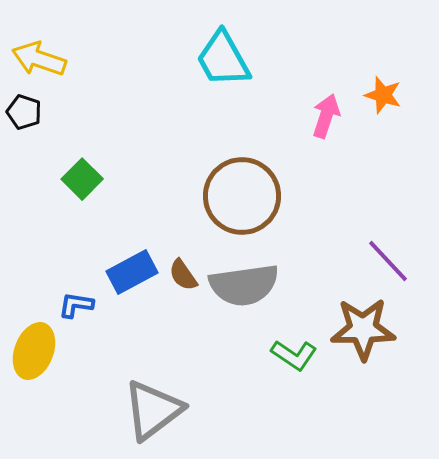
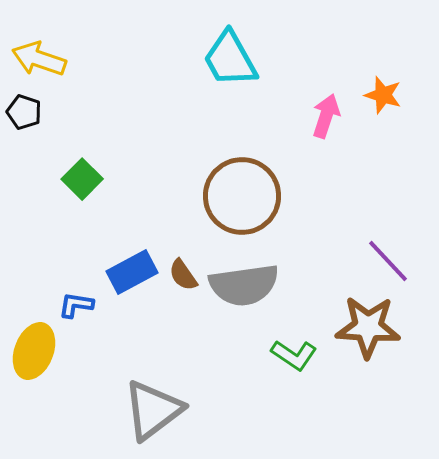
cyan trapezoid: moved 7 px right
brown star: moved 5 px right, 2 px up; rotated 4 degrees clockwise
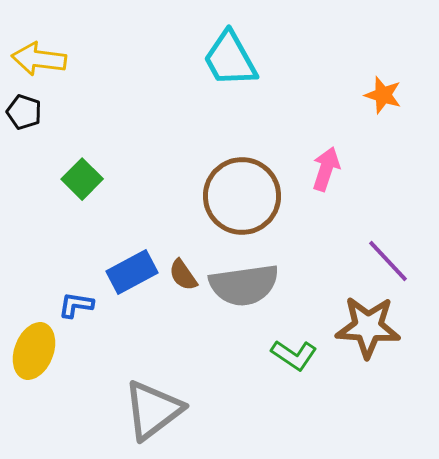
yellow arrow: rotated 12 degrees counterclockwise
pink arrow: moved 53 px down
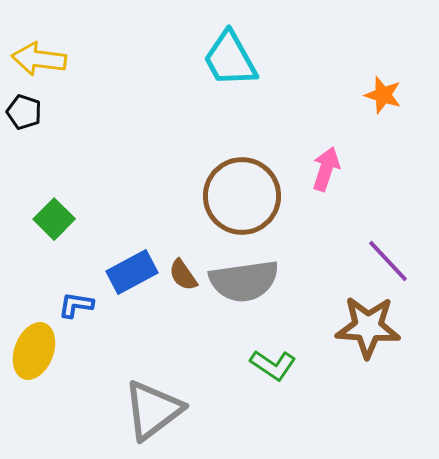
green square: moved 28 px left, 40 px down
gray semicircle: moved 4 px up
green L-shape: moved 21 px left, 10 px down
